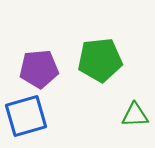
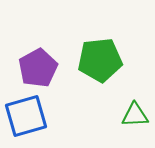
purple pentagon: moved 1 px left, 1 px up; rotated 24 degrees counterclockwise
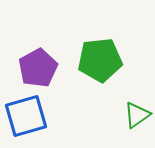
green triangle: moved 2 px right; rotated 32 degrees counterclockwise
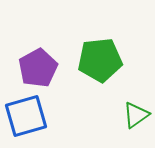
green triangle: moved 1 px left
